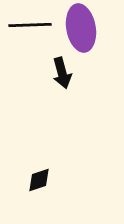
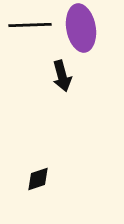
black arrow: moved 3 px down
black diamond: moved 1 px left, 1 px up
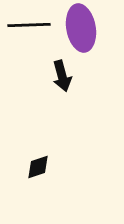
black line: moved 1 px left
black diamond: moved 12 px up
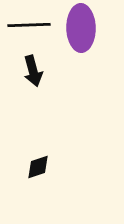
purple ellipse: rotated 9 degrees clockwise
black arrow: moved 29 px left, 5 px up
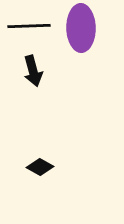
black line: moved 1 px down
black diamond: moved 2 px right; rotated 48 degrees clockwise
